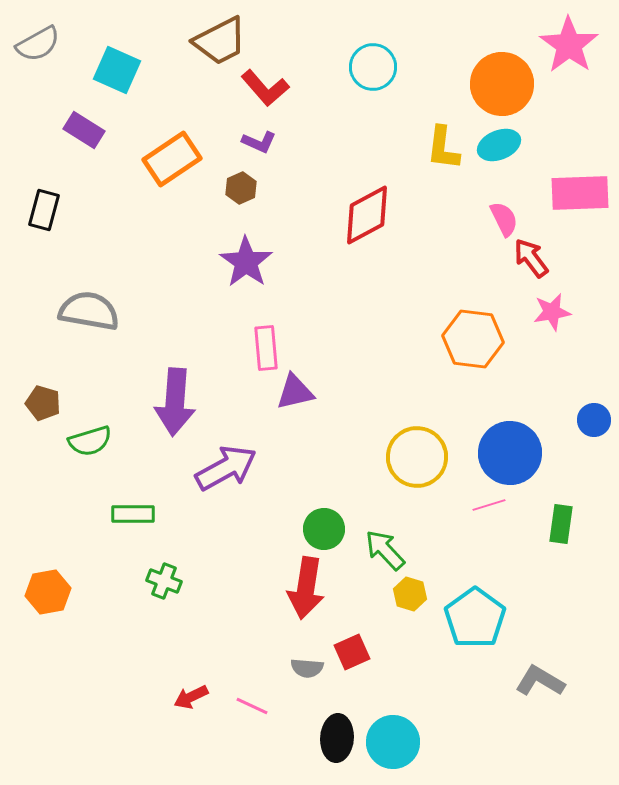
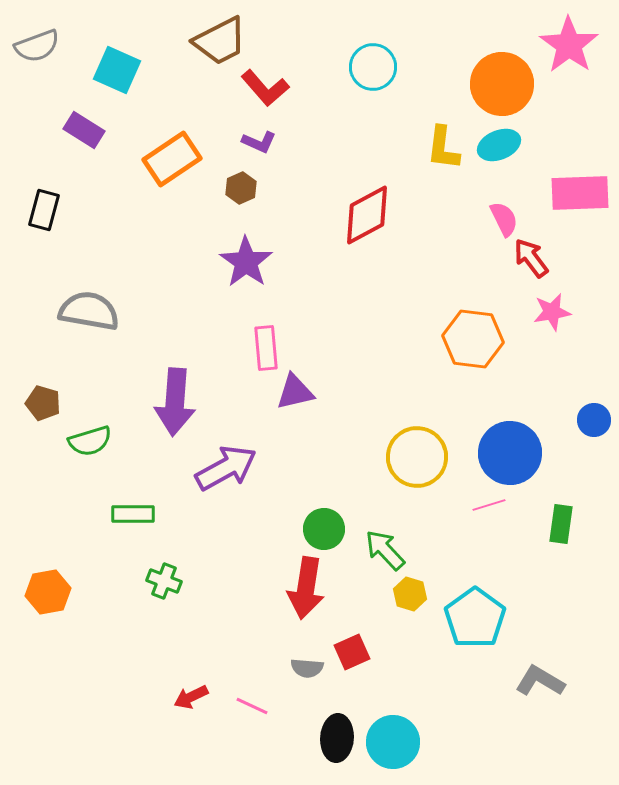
gray semicircle at (38, 44): moved 1 px left, 2 px down; rotated 9 degrees clockwise
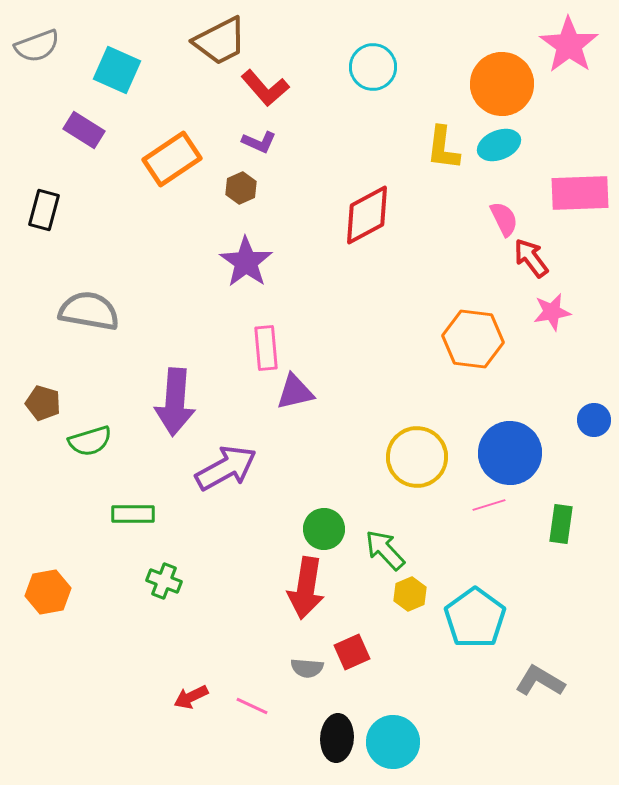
yellow hexagon at (410, 594): rotated 20 degrees clockwise
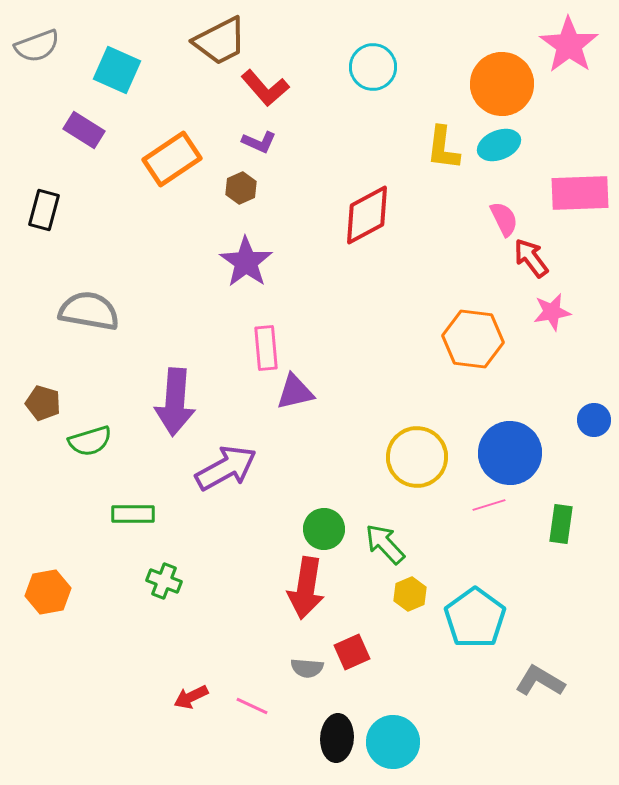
green arrow at (385, 550): moved 6 px up
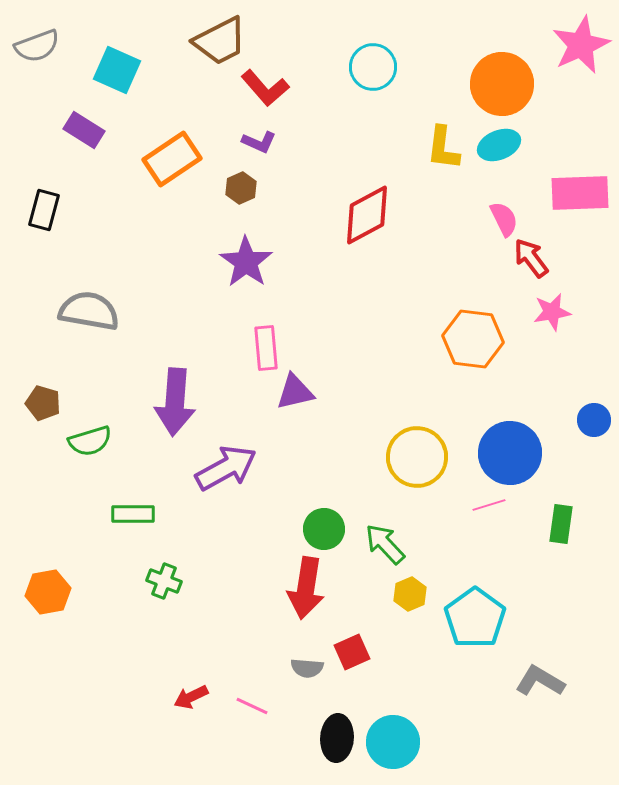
pink star at (569, 45): moved 12 px right; rotated 12 degrees clockwise
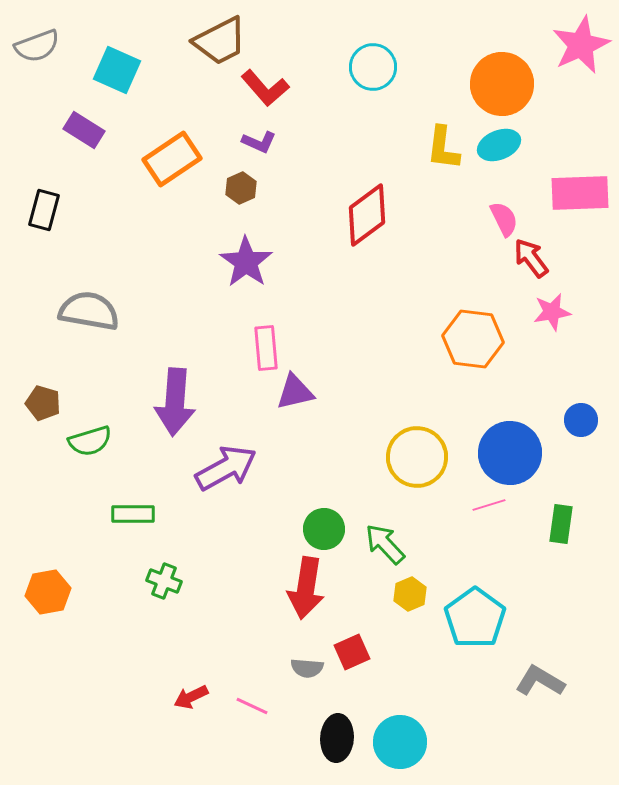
red diamond at (367, 215): rotated 8 degrees counterclockwise
blue circle at (594, 420): moved 13 px left
cyan circle at (393, 742): moved 7 px right
